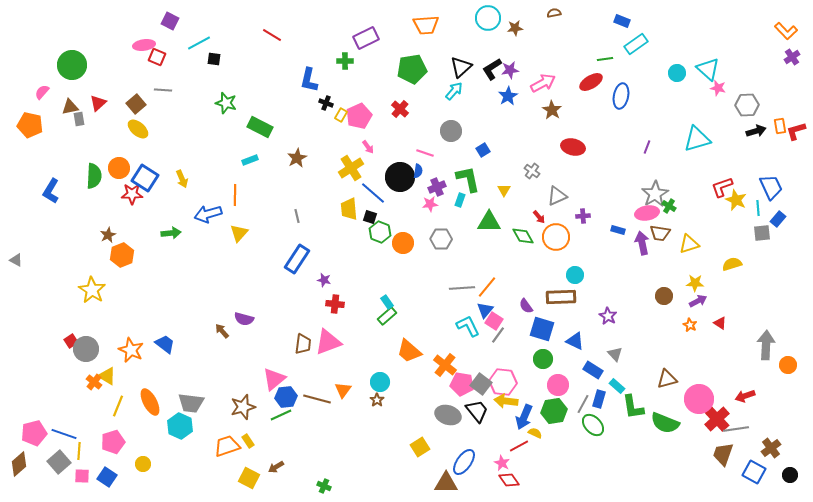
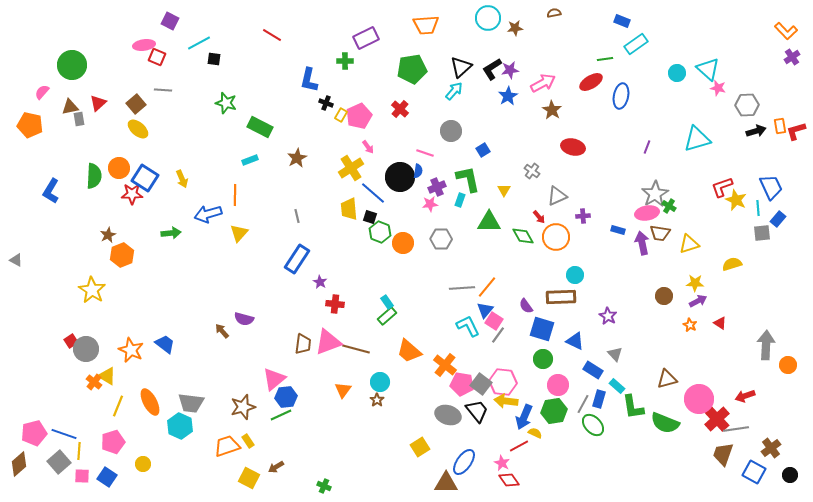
purple star at (324, 280): moved 4 px left, 2 px down; rotated 16 degrees clockwise
brown line at (317, 399): moved 39 px right, 50 px up
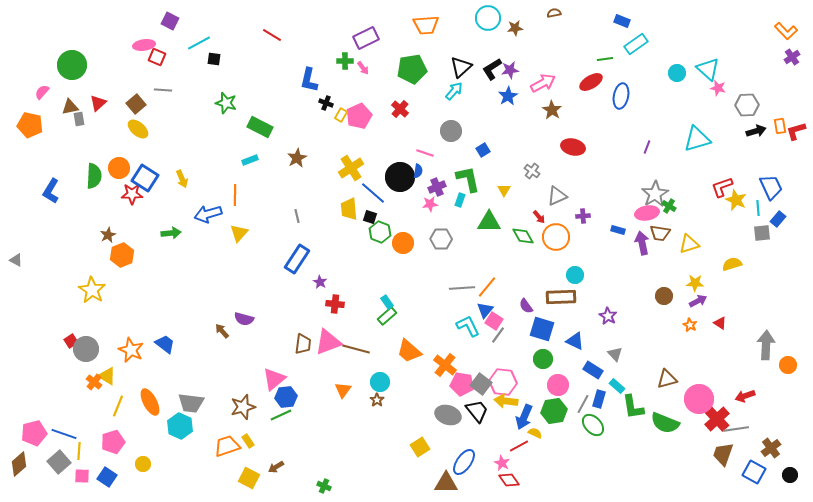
pink arrow at (368, 147): moved 5 px left, 79 px up
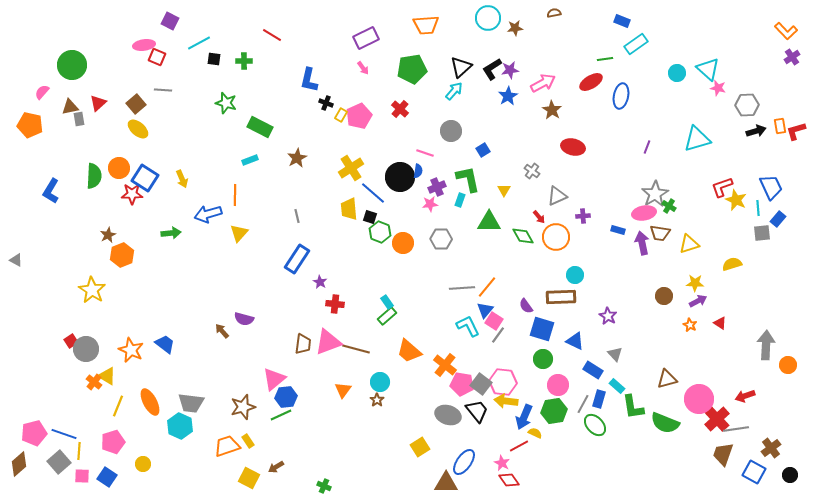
green cross at (345, 61): moved 101 px left
pink ellipse at (647, 213): moved 3 px left
green ellipse at (593, 425): moved 2 px right
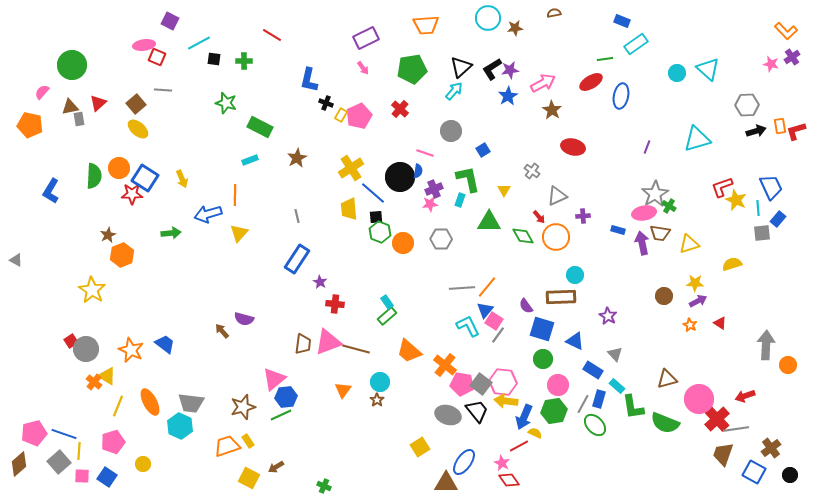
pink star at (718, 88): moved 53 px right, 24 px up
purple cross at (437, 187): moved 3 px left, 2 px down
black square at (370, 217): moved 6 px right; rotated 24 degrees counterclockwise
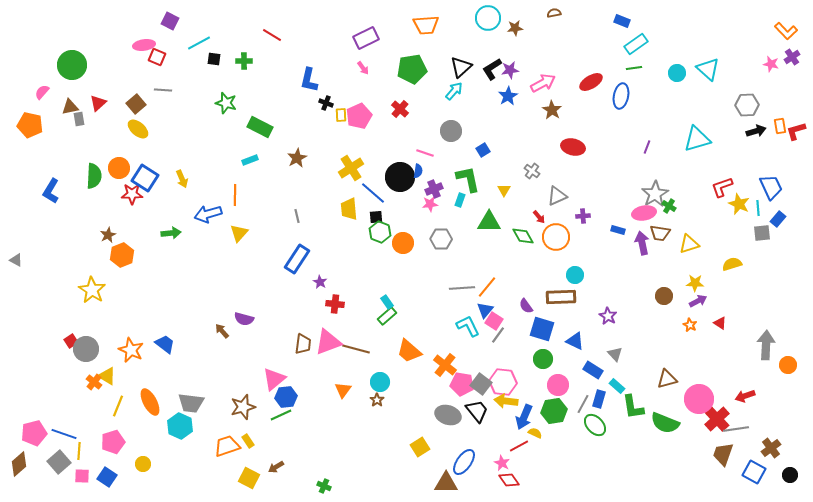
green line at (605, 59): moved 29 px right, 9 px down
yellow rectangle at (341, 115): rotated 32 degrees counterclockwise
yellow star at (736, 200): moved 3 px right, 4 px down
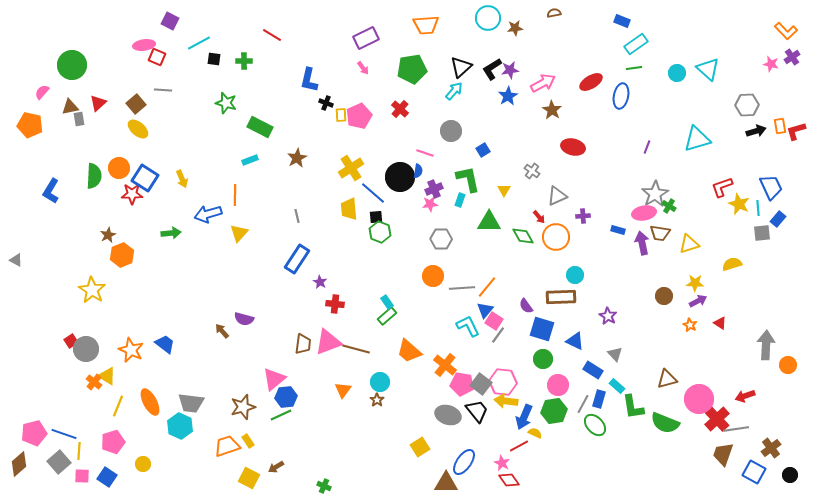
orange circle at (403, 243): moved 30 px right, 33 px down
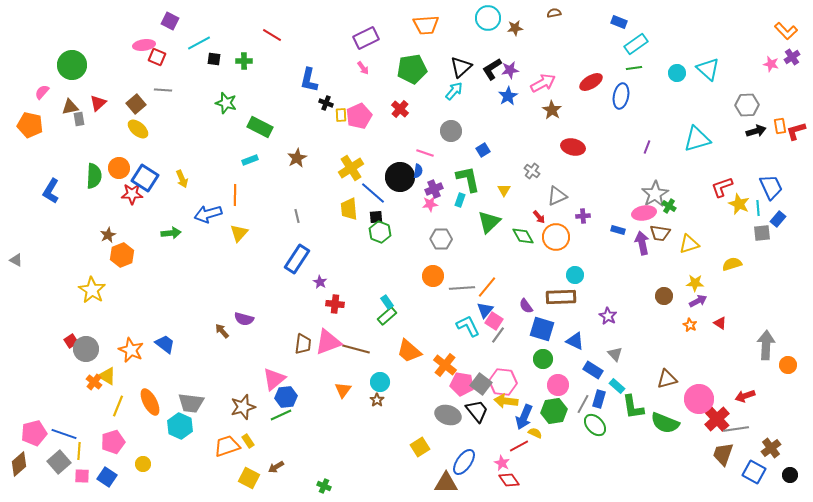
blue rectangle at (622, 21): moved 3 px left, 1 px down
green triangle at (489, 222): rotated 45 degrees counterclockwise
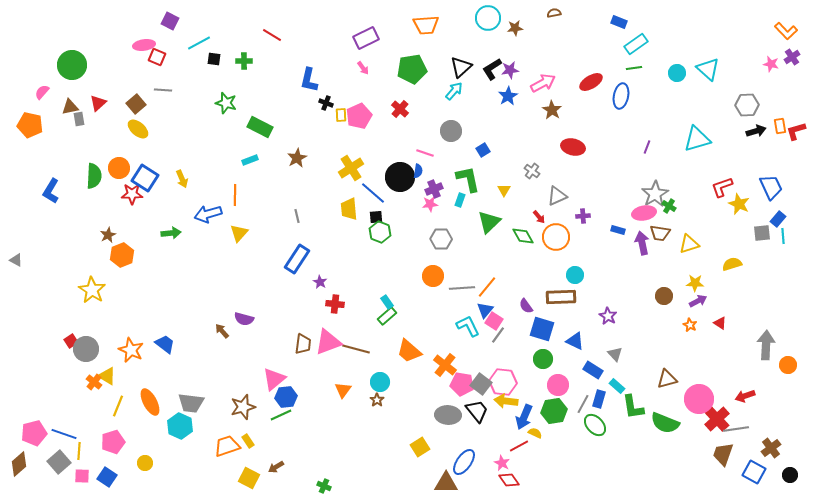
cyan line at (758, 208): moved 25 px right, 28 px down
gray ellipse at (448, 415): rotated 15 degrees counterclockwise
yellow circle at (143, 464): moved 2 px right, 1 px up
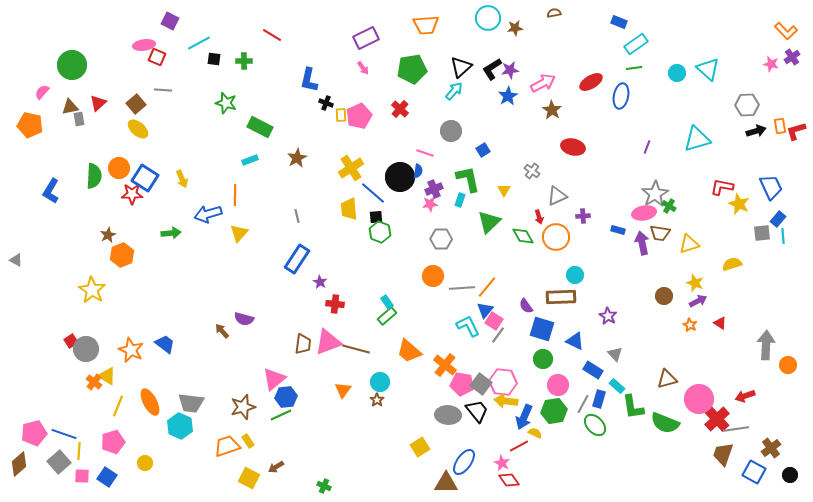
red L-shape at (722, 187): rotated 30 degrees clockwise
red arrow at (539, 217): rotated 24 degrees clockwise
yellow star at (695, 283): rotated 18 degrees clockwise
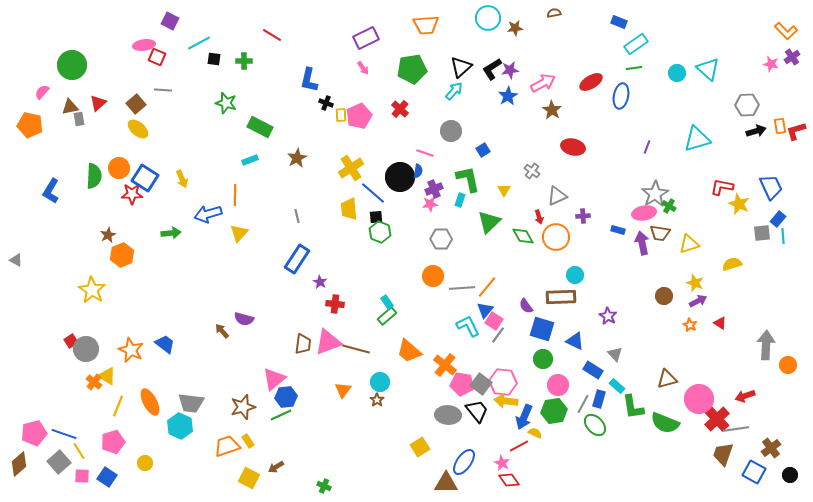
yellow line at (79, 451): rotated 36 degrees counterclockwise
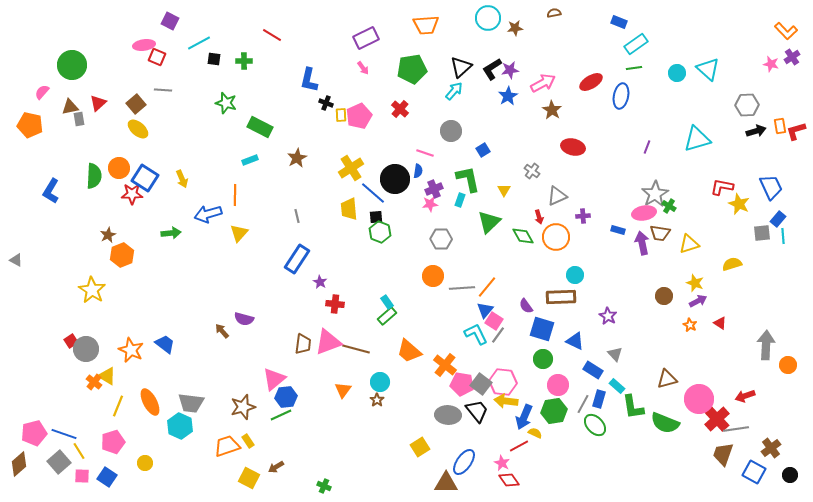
black circle at (400, 177): moved 5 px left, 2 px down
cyan L-shape at (468, 326): moved 8 px right, 8 px down
